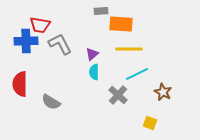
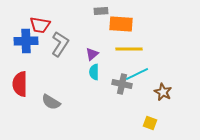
gray L-shape: rotated 60 degrees clockwise
gray cross: moved 4 px right, 11 px up; rotated 30 degrees counterclockwise
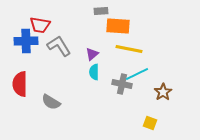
orange rectangle: moved 3 px left, 2 px down
gray L-shape: moved 1 px left, 2 px down; rotated 65 degrees counterclockwise
yellow line: rotated 12 degrees clockwise
brown star: rotated 12 degrees clockwise
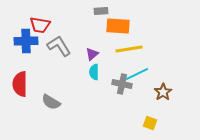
yellow line: rotated 20 degrees counterclockwise
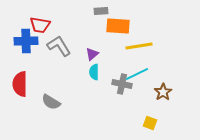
yellow line: moved 10 px right, 3 px up
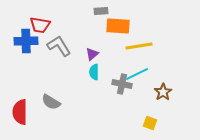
red semicircle: moved 28 px down
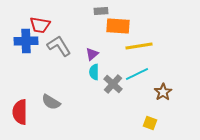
gray cross: moved 9 px left; rotated 30 degrees clockwise
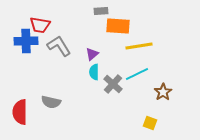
gray semicircle: rotated 18 degrees counterclockwise
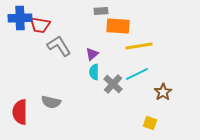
blue cross: moved 6 px left, 23 px up
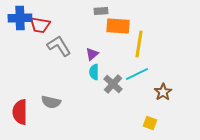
yellow line: moved 2 px up; rotated 72 degrees counterclockwise
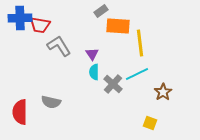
gray rectangle: rotated 32 degrees counterclockwise
yellow line: moved 1 px right, 1 px up; rotated 16 degrees counterclockwise
purple triangle: rotated 24 degrees counterclockwise
